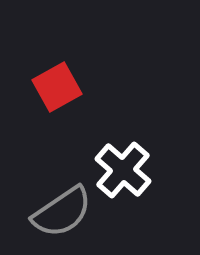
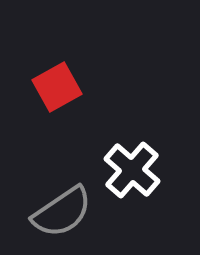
white cross: moved 9 px right
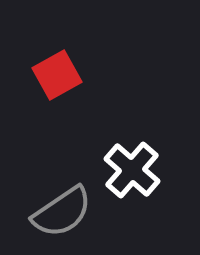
red square: moved 12 px up
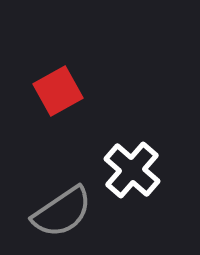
red square: moved 1 px right, 16 px down
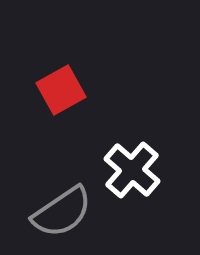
red square: moved 3 px right, 1 px up
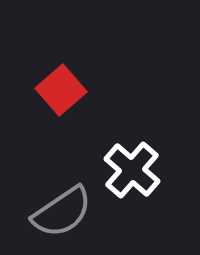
red square: rotated 12 degrees counterclockwise
